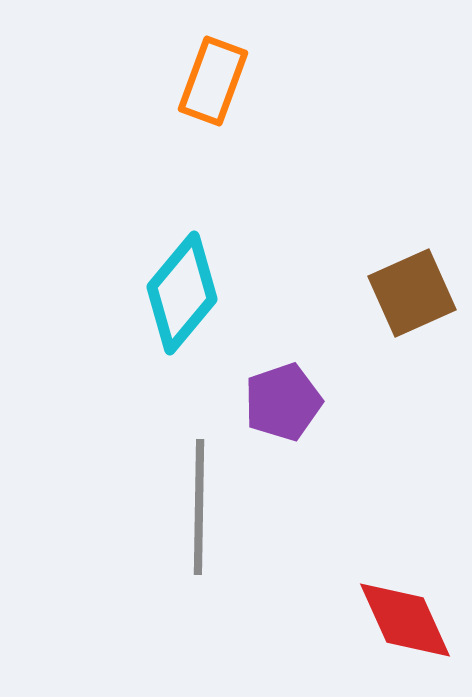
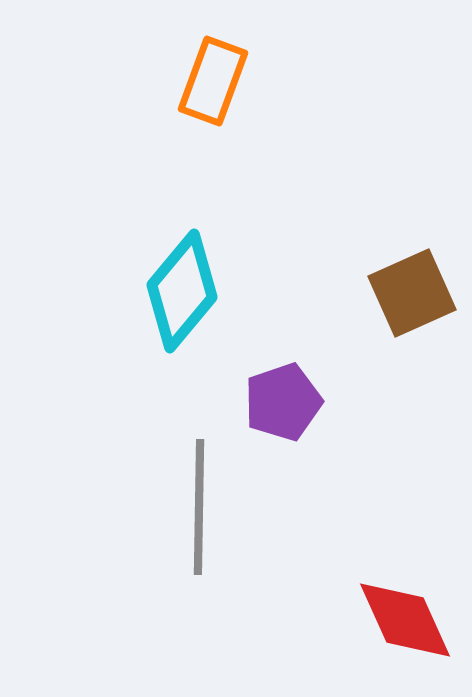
cyan diamond: moved 2 px up
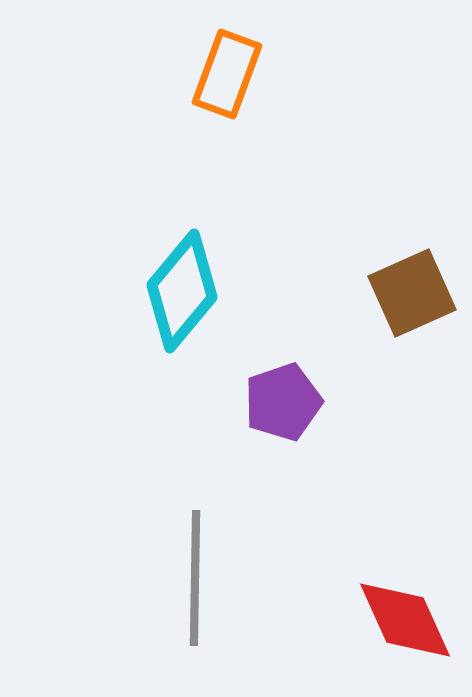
orange rectangle: moved 14 px right, 7 px up
gray line: moved 4 px left, 71 px down
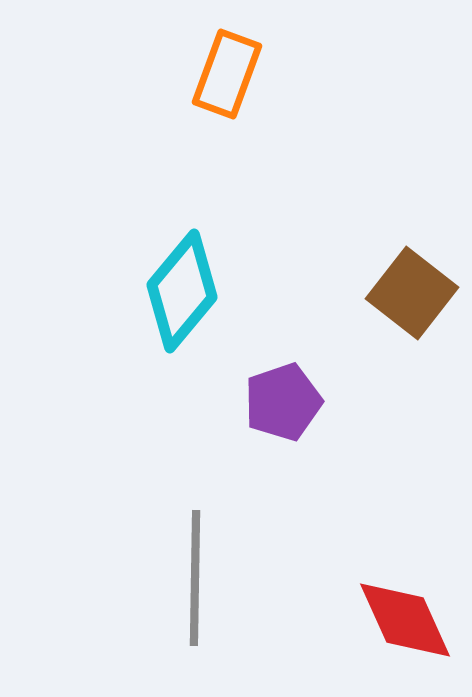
brown square: rotated 28 degrees counterclockwise
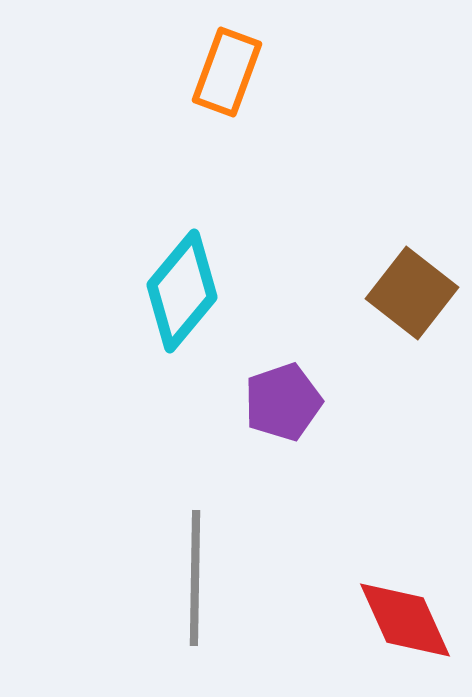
orange rectangle: moved 2 px up
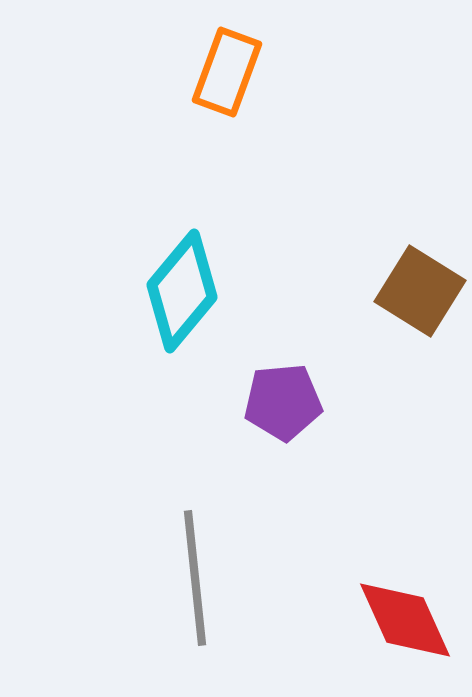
brown square: moved 8 px right, 2 px up; rotated 6 degrees counterclockwise
purple pentagon: rotated 14 degrees clockwise
gray line: rotated 7 degrees counterclockwise
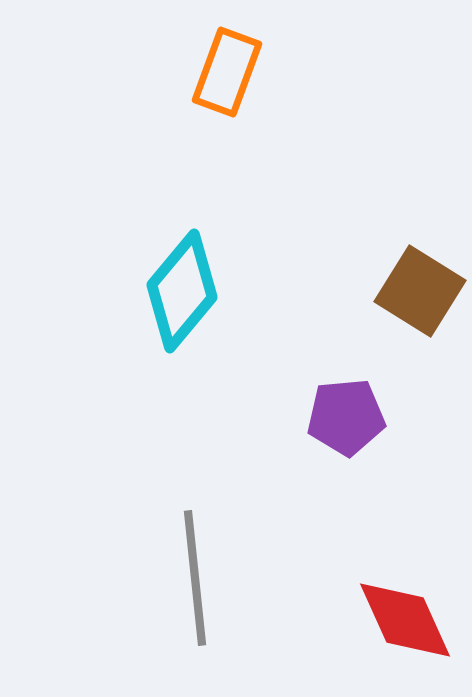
purple pentagon: moved 63 px right, 15 px down
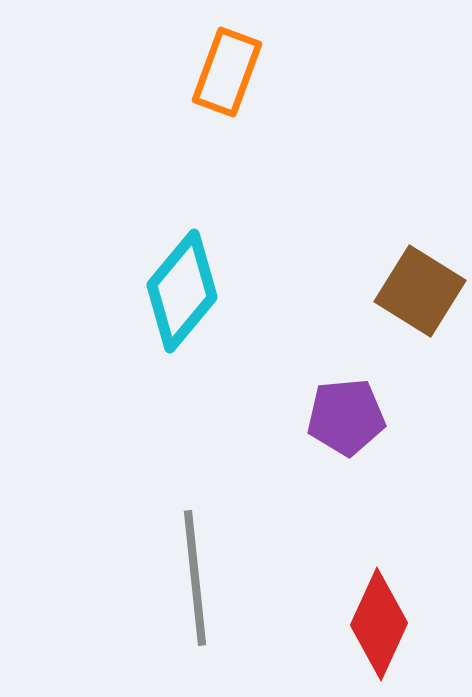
red diamond: moved 26 px left, 4 px down; rotated 49 degrees clockwise
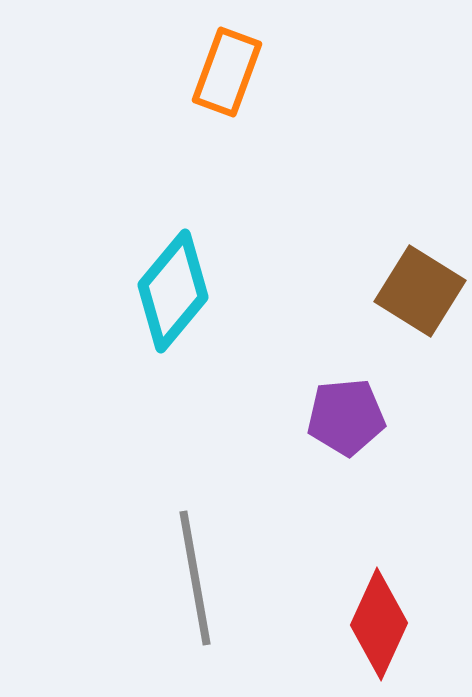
cyan diamond: moved 9 px left
gray line: rotated 4 degrees counterclockwise
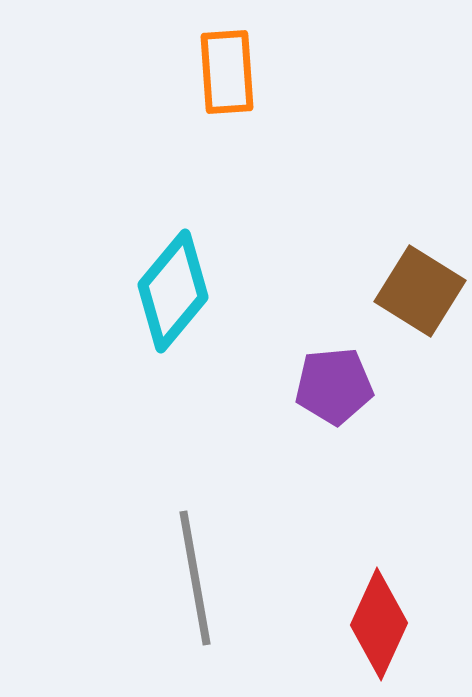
orange rectangle: rotated 24 degrees counterclockwise
purple pentagon: moved 12 px left, 31 px up
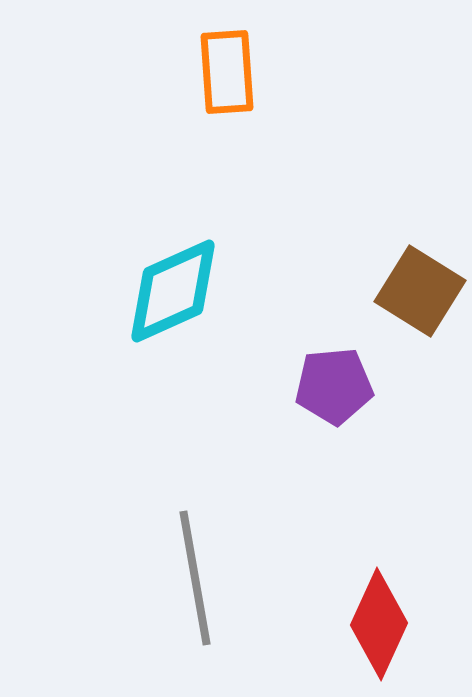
cyan diamond: rotated 26 degrees clockwise
